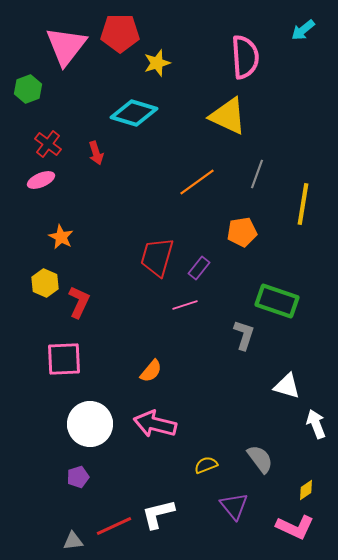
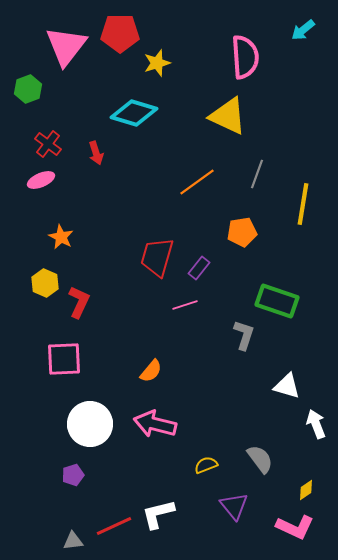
purple pentagon: moved 5 px left, 2 px up
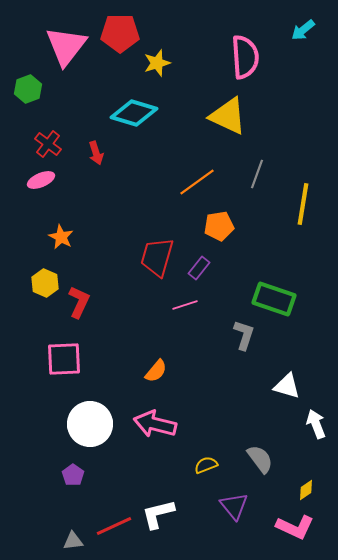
orange pentagon: moved 23 px left, 6 px up
green rectangle: moved 3 px left, 2 px up
orange semicircle: moved 5 px right
purple pentagon: rotated 20 degrees counterclockwise
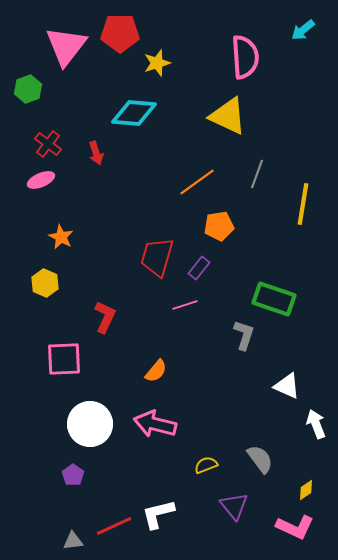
cyan diamond: rotated 12 degrees counterclockwise
red L-shape: moved 26 px right, 15 px down
white triangle: rotated 8 degrees clockwise
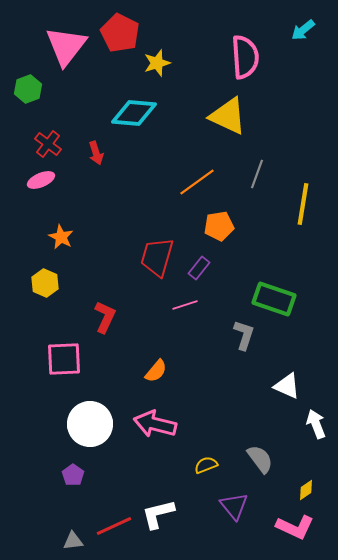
red pentagon: rotated 27 degrees clockwise
